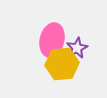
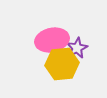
pink ellipse: rotated 64 degrees clockwise
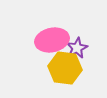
yellow hexagon: moved 3 px right, 4 px down; rotated 12 degrees clockwise
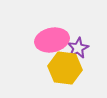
purple star: moved 1 px right
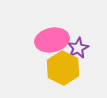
yellow hexagon: moved 2 px left; rotated 20 degrees clockwise
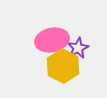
yellow hexagon: moved 2 px up
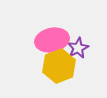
yellow hexagon: moved 4 px left; rotated 12 degrees clockwise
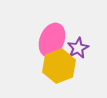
pink ellipse: rotated 56 degrees counterclockwise
